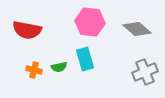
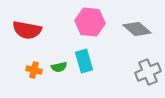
cyan rectangle: moved 1 px left, 2 px down
gray cross: moved 3 px right
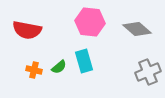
green semicircle: rotated 28 degrees counterclockwise
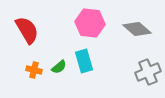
pink hexagon: moved 1 px down
red semicircle: rotated 132 degrees counterclockwise
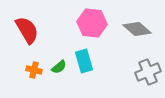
pink hexagon: moved 2 px right
